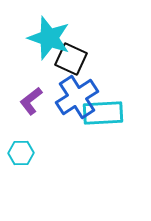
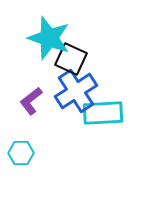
blue cross: moved 1 px left, 6 px up
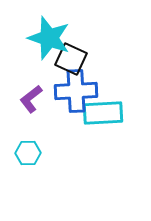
blue cross: rotated 30 degrees clockwise
purple L-shape: moved 2 px up
cyan hexagon: moved 7 px right
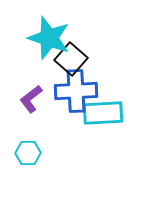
black square: rotated 16 degrees clockwise
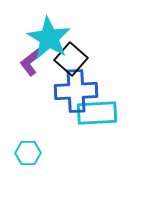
cyan star: rotated 12 degrees clockwise
purple L-shape: moved 37 px up
cyan rectangle: moved 6 px left
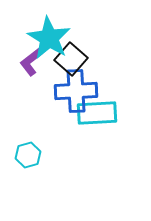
cyan hexagon: moved 2 px down; rotated 15 degrees counterclockwise
